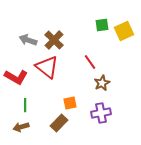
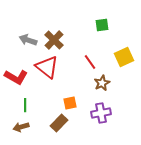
yellow square: moved 26 px down
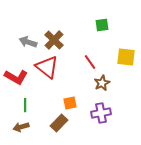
gray arrow: moved 2 px down
yellow square: moved 2 px right; rotated 30 degrees clockwise
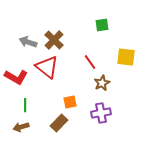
orange square: moved 1 px up
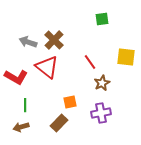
green square: moved 6 px up
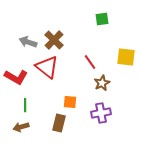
orange square: rotated 16 degrees clockwise
brown rectangle: rotated 30 degrees counterclockwise
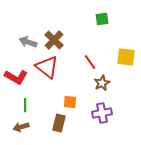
purple cross: moved 1 px right
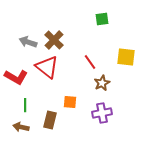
brown rectangle: moved 9 px left, 3 px up
brown arrow: rotated 28 degrees clockwise
